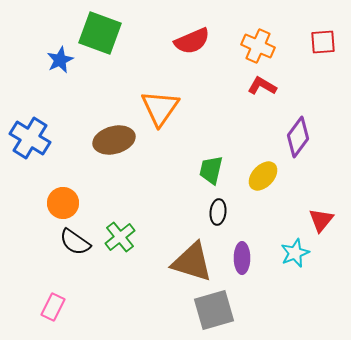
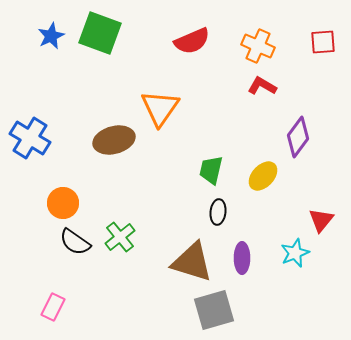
blue star: moved 9 px left, 24 px up
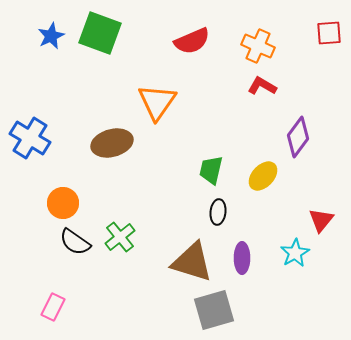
red square: moved 6 px right, 9 px up
orange triangle: moved 3 px left, 6 px up
brown ellipse: moved 2 px left, 3 px down
cyan star: rotated 8 degrees counterclockwise
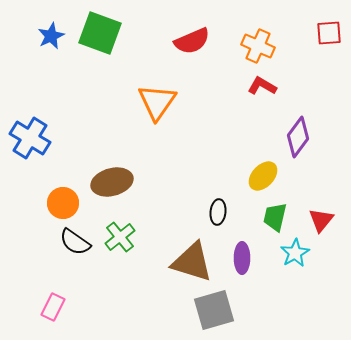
brown ellipse: moved 39 px down
green trapezoid: moved 64 px right, 47 px down
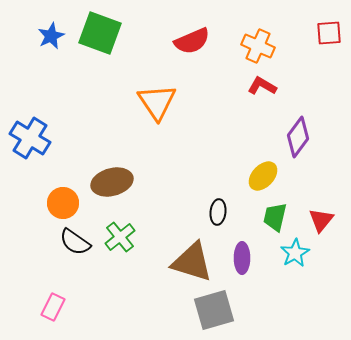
orange triangle: rotated 9 degrees counterclockwise
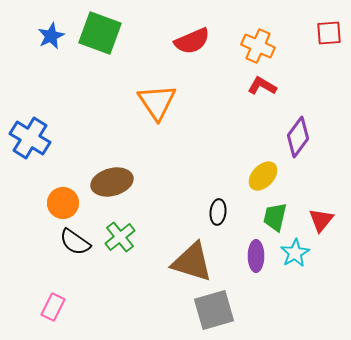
purple ellipse: moved 14 px right, 2 px up
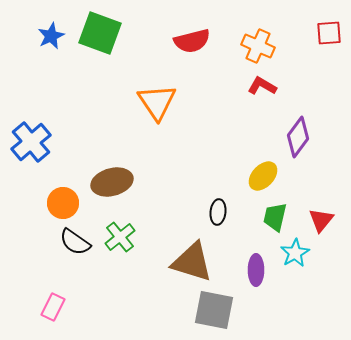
red semicircle: rotated 9 degrees clockwise
blue cross: moved 1 px right, 4 px down; rotated 18 degrees clockwise
purple ellipse: moved 14 px down
gray square: rotated 27 degrees clockwise
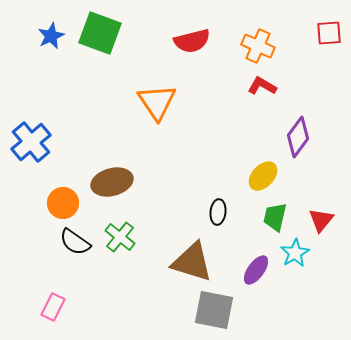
green cross: rotated 12 degrees counterclockwise
purple ellipse: rotated 36 degrees clockwise
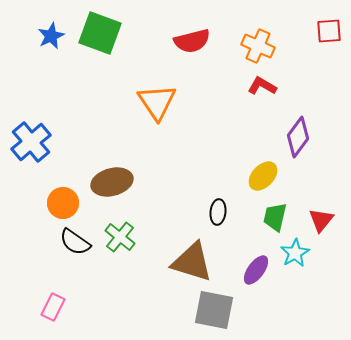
red square: moved 2 px up
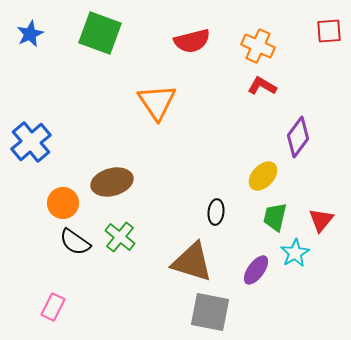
blue star: moved 21 px left, 2 px up
black ellipse: moved 2 px left
gray square: moved 4 px left, 2 px down
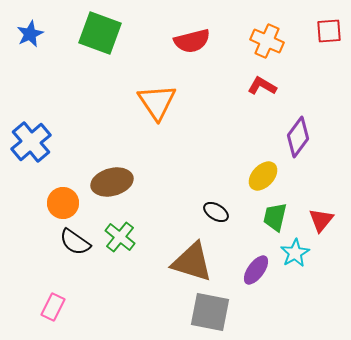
orange cross: moved 9 px right, 5 px up
black ellipse: rotated 65 degrees counterclockwise
